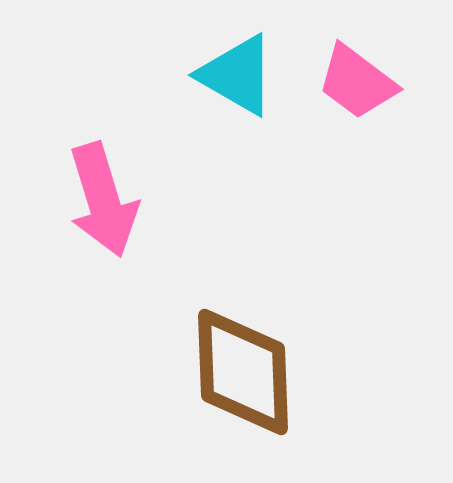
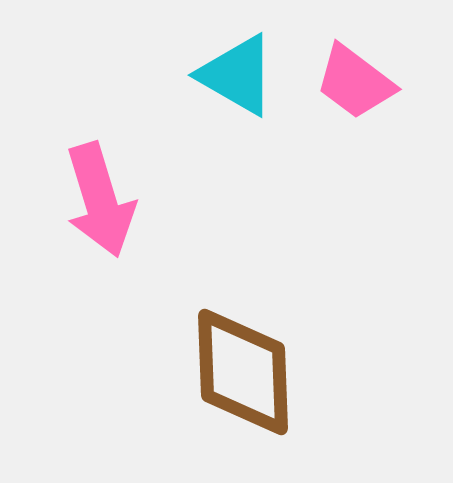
pink trapezoid: moved 2 px left
pink arrow: moved 3 px left
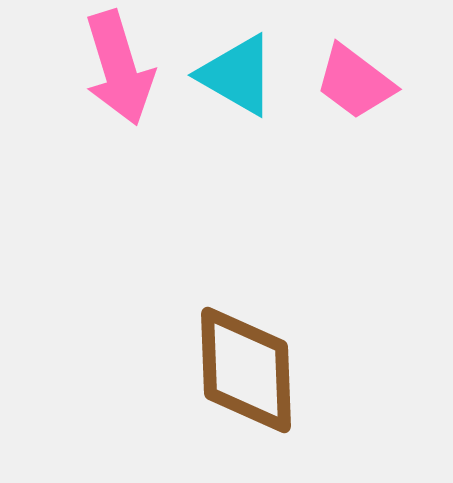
pink arrow: moved 19 px right, 132 px up
brown diamond: moved 3 px right, 2 px up
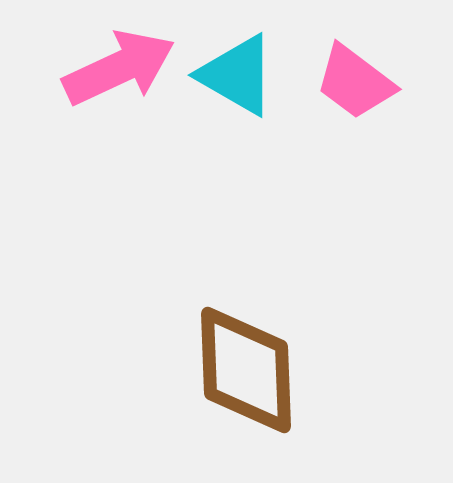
pink arrow: rotated 98 degrees counterclockwise
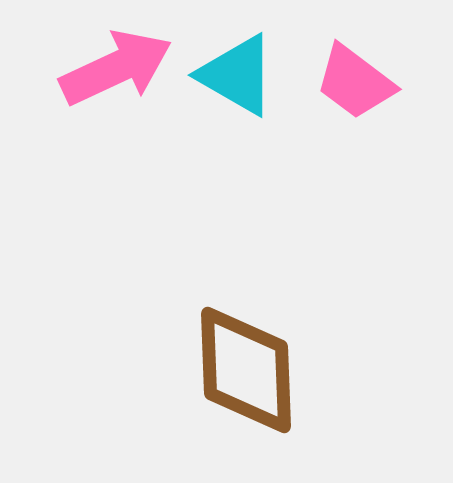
pink arrow: moved 3 px left
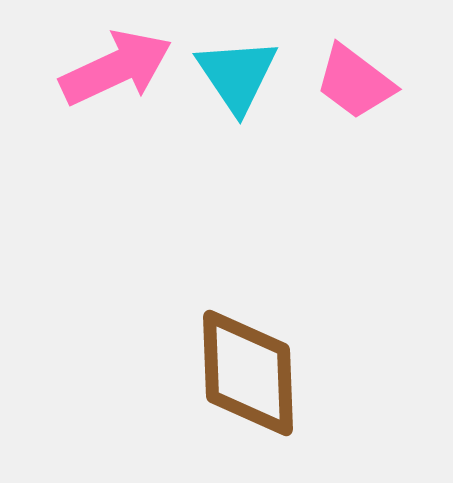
cyan triangle: rotated 26 degrees clockwise
brown diamond: moved 2 px right, 3 px down
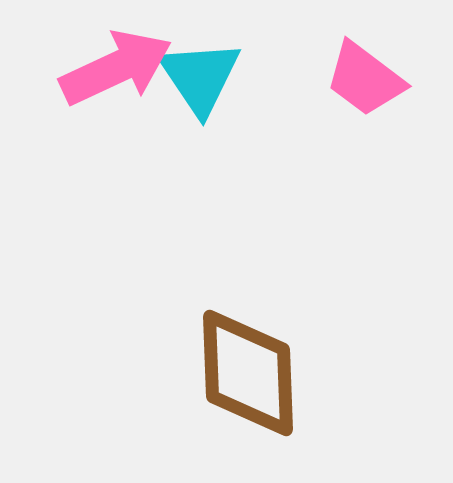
cyan triangle: moved 37 px left, 2 px down
pink trapezoid: moved 10 px right, 3 px up
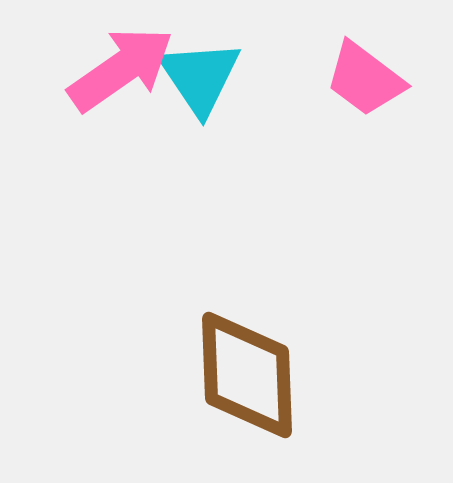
pink arrow: moved 5 px right, 1 px down; rotated 10 degrees counterclockwise
brown diamond: moved 1 px left, 2 px down
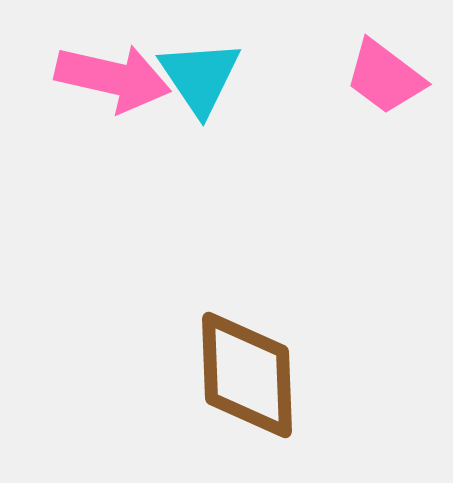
pink arrow: moved 8 px left, 9 px down; rotated 48 degrees clockwise
pink trapezoid: moved 20 px right, 2 px up
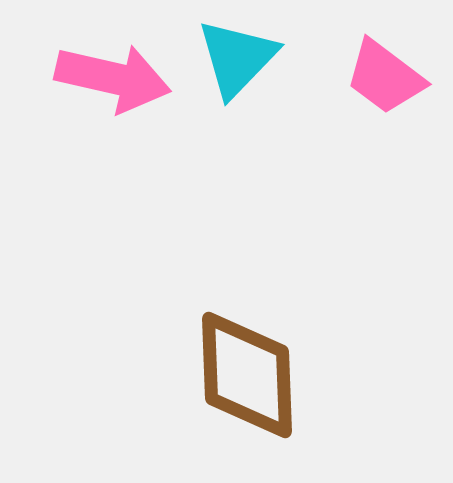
cyan triangle: moved 37 px right, 19 px up; rotated 18 degrees clockwise
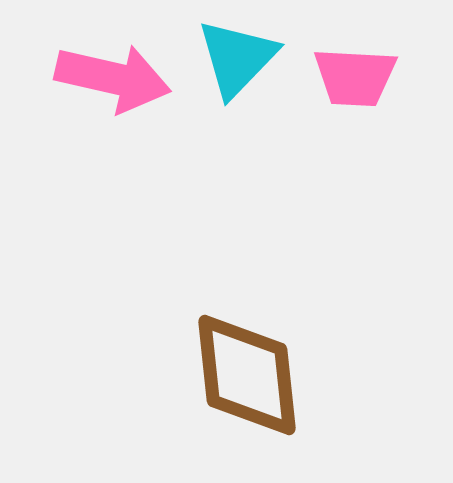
pink trapezoid: moved 30 px left; rotated 34 degrees counterclockwise
brown diamond: rotated 4 degrees counterclockwise
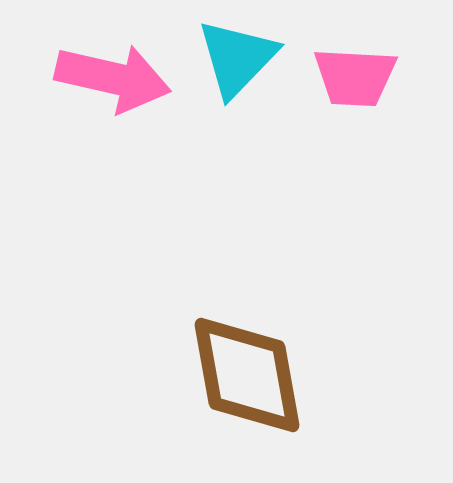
brown diamond: rotated 4 degrees counterclockwise
